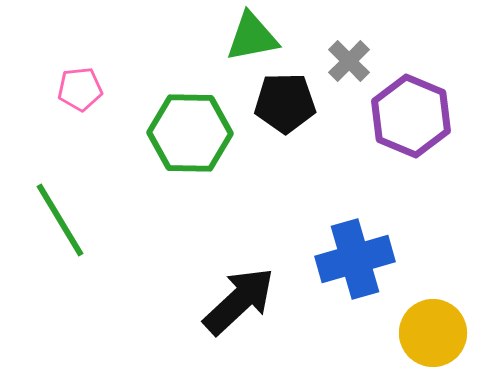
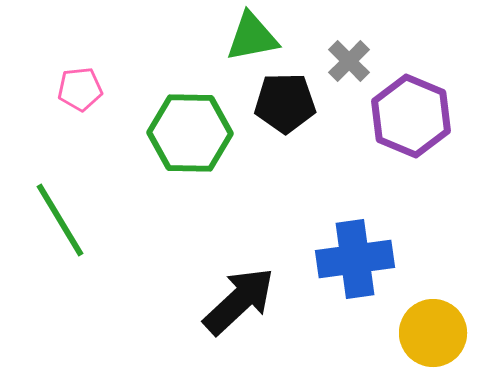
blue cross: rotated 8 degrees clockwise
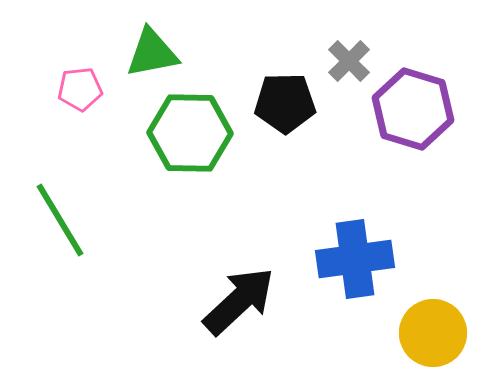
green triangle: moved 100 px left, 16 px down
purple hexagon: moved 2 px right, 7 px up; rotated 6 degrees counterclockwise
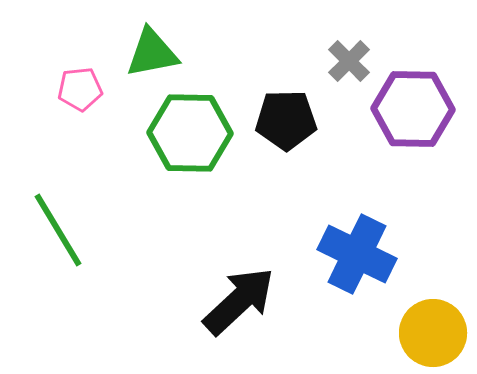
black pentagon: moved 1 px right, 17 px down
purple hexagon: rotated 16 degrees counterclockwise
green line: moved 2 px left, 10 px down
blue cross: moved 2 px right, 5 px up; rotated 34 degrees clockwise
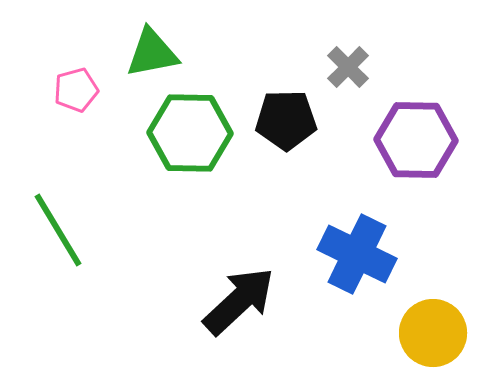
gray cross: moved 1 px left, 6 px down
pink pentagon: moved 4 px left, 1 px down; rotated 9 degrees counterclockwise
purple hexagon: moved 3 px right, 31 px down
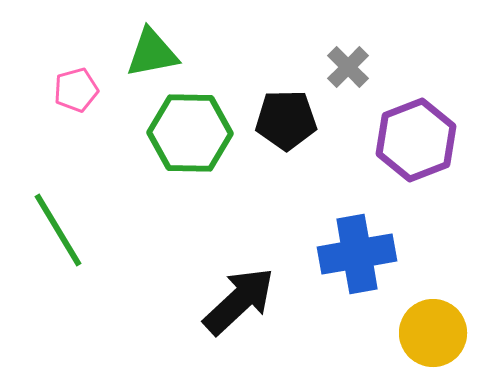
purple hexagon: rotated 22 degrees counterclockwise
blue cross: rotated 36 degrees counterclockwise
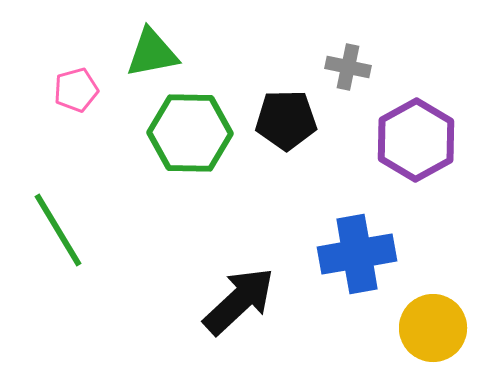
gray cross: rotated 33 degrees counterclockwise
purple hexagon: rotated 8 degrees counterclockwise
yellow circle: moved 5 px up
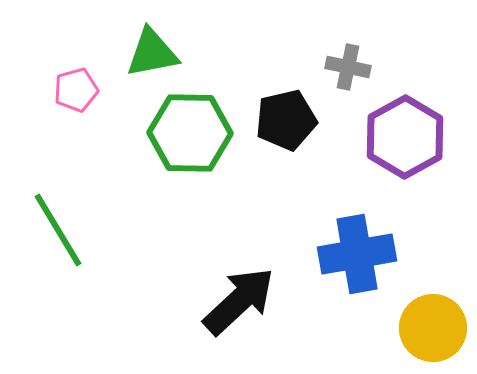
black pentagon: rotated 12 degrees counterclockwise
purple hexagon: moved 11 px left, 3 px up
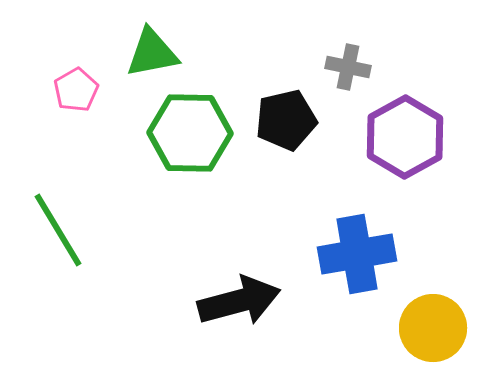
pink pentagon: rotated 15 degrees counterclockwise
black arrow: rotated 28 degrees clockwise
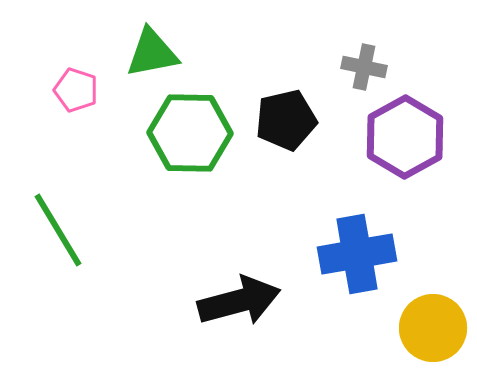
gray cross: moved 16 px right
pink pentagon: rotated 24 degrees counterclockwise
